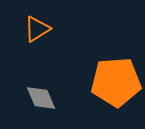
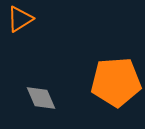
orange triangle: moved 17 px left, 10 px up
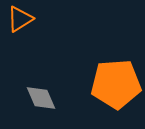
orange pentagon: moved 2 px down
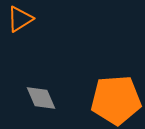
orange pentagon: moved 16 px down
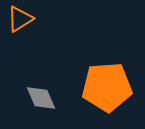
orange pentagon: moved 9 px left, 13 px up
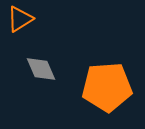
gray diamond: moved 29 px up
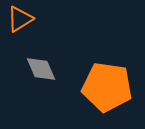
orange pentagon: rotated 12 degrees clockwise
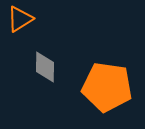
gray diamond: moved 4 px right, 2 px up; rotated 24 degrees clockwise
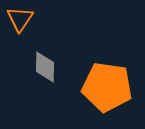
orange triangle: rotated 24 degrees counterclockwise
